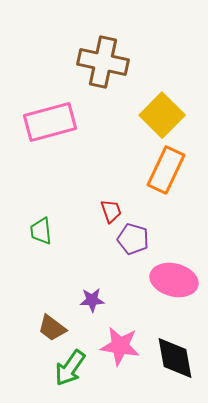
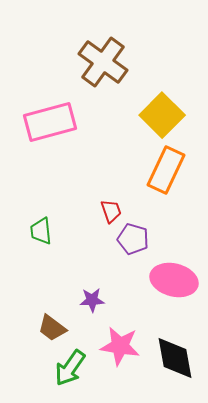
brown cross: rotated 24 degrees clockwise
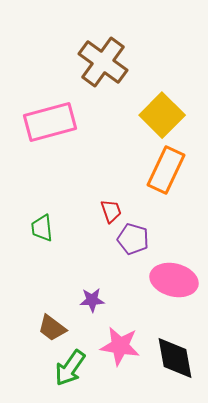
green trapezoid: moved 1 px right, 3 px up
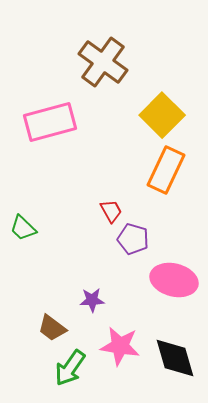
red trapezoid: rotated 10 degrees counterclockwise
green trapezoid: moved 19 px left; rotated 40 degrees counterclockwise
black diamond: rotated 6 degrees counterclockwise
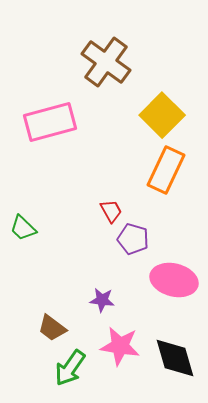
brown cross: moved 3 px right
purple star: moved 10 px right; rotated 10 degrees clockwise
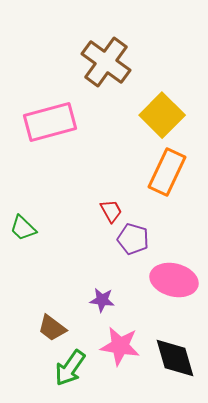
orange rectangle: moved 1 px right, 2 px down
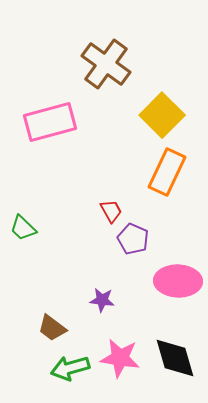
brown cross: moved 2 px down
purple pentagon: rotated 8 degrees clockwise
pink ellipse: moved 4 px right, 1 px down; rotated 12 degrees counterclockwise
pink star: moved 12 px down
green arrow: rotated 39 degrees clockwise
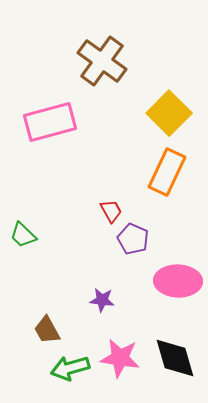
brown cross: moved 4 px left, 3 px up
yellow square: moved 7 px right, 2 px up
green trapezoid: moved 7 px down
brown trapezoid: moved 5 px left, 2 px down; rotated 24 degrees clockwise
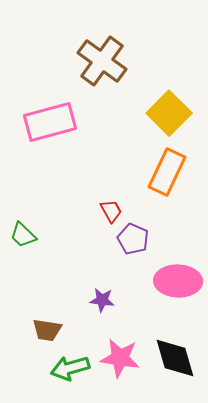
brown trapezoid: rotated 52 degrees counterclockwise
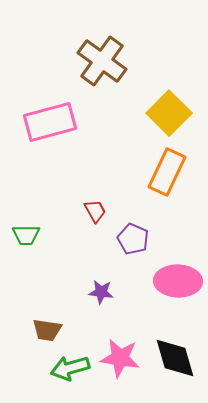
red trapezoid: moved 16 px left
green trapezoid: moved 3 px right; rotated 44 degrees counterclockwise
purple star: moved 1 px left, 8 px up
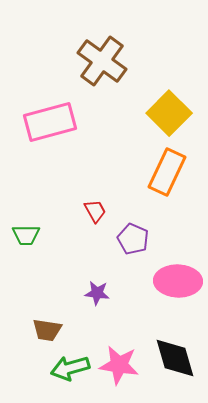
purple star: moved 4 px left, 1 px down
pink star: moved 1 px left, 7 px down
